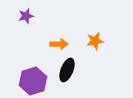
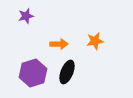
black ellipse: moved 2 px down
purple hexagon: moved 8 px up
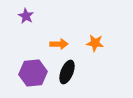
purple star: rotated 28 degrees counterclockwise
orange star: moved 2 px down; rotated 18 degrees clockwise
purple hexagon: rotated 12 degrees clockwise
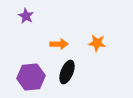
orange star: moved 2 px right
purple hexagon: moved 2 px left, 4 px down
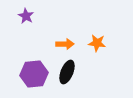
orange arrow: moved 6 px right
purple hexagon: moved 3 px right, 3 px up
